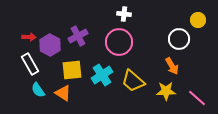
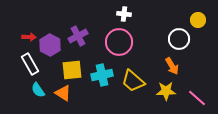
cyan cross: rotated 20 degrees clockwise
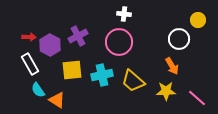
orange triangle: moved 6 px left, 7 px down
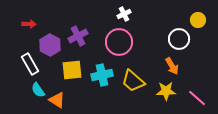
white cross: rotated 32 degrees counterclockwise
red arrow: moved 13 px up
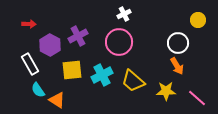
white circle: moved 1 px left, 4 px down
orange arrow: moved 5 px right
cyan cross: rotated 15 degrees counterclockwise
